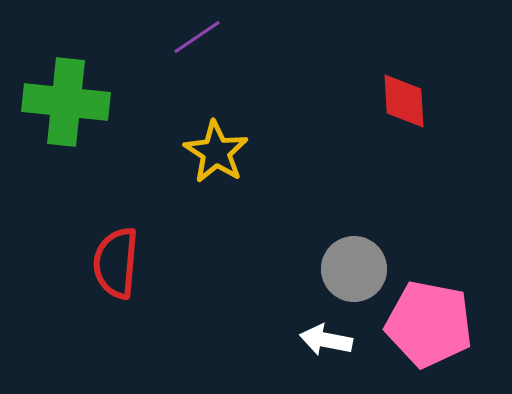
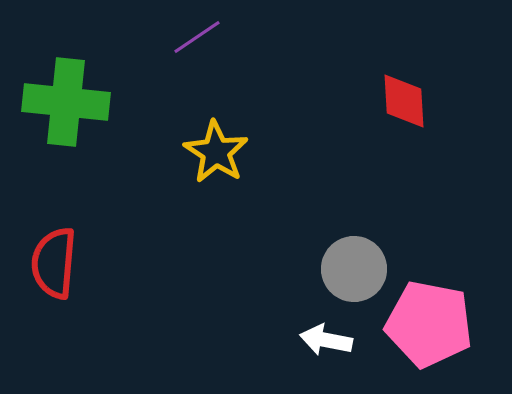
red semicircle: moved 62 px left
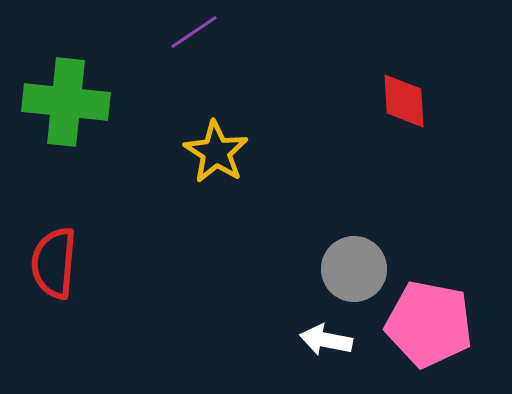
purple line: moved 3 px left, 5 px up
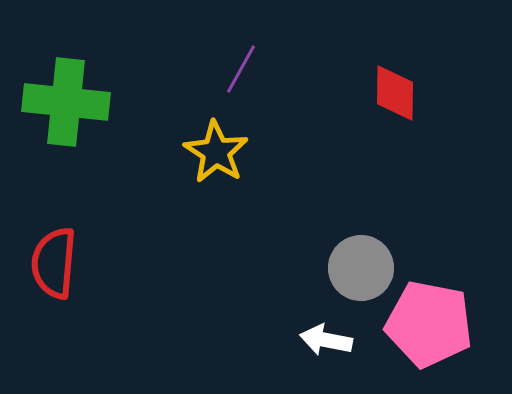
purple line: moved 47 px right, 37 px down; rotated 27 degrees counterclockwise
red diamond: moved 9 px left, 8 px up; rotated 4 degrees clockwise
gray circle: moved 7 px right, 1 px up
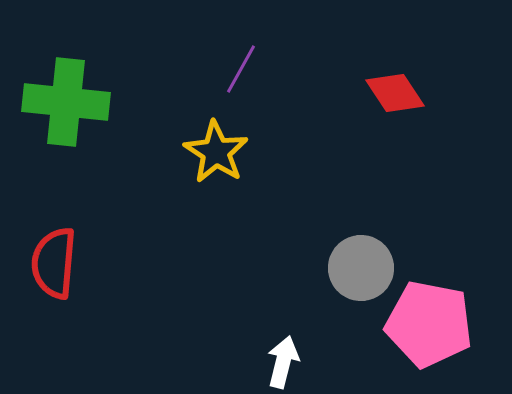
red diamond: rotated 34 degrees counterclockwise
white arrow: moved 43 px left, 22 px down; rotated 93 degrees clockwise
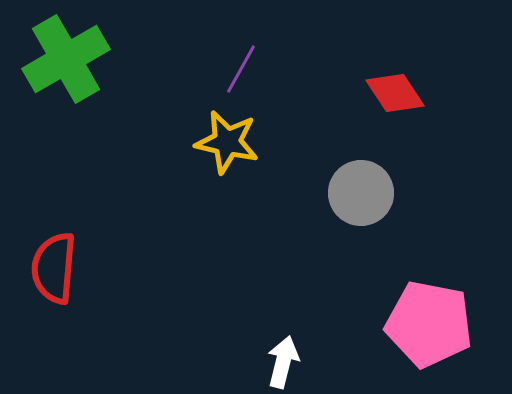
green cross: moved 43 px up; rotated 36 degrees counterclockwise
yellow star: moved 11 px right, 10 px up; rotated 20 degrees counterclockwise
red semicircle: moved 5 px down
gray circle: moved 75 px up
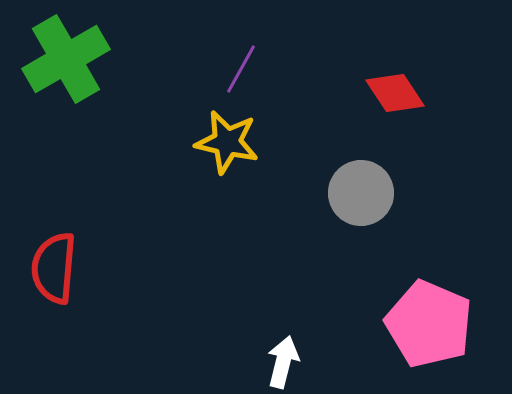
pink pentagon: rotated 12 degrees clockwise
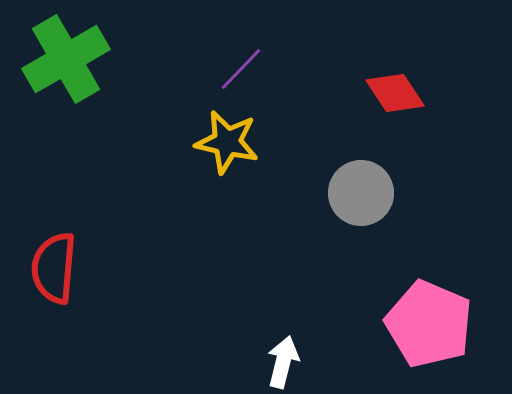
purple line: rotated 15 degrees clockwise
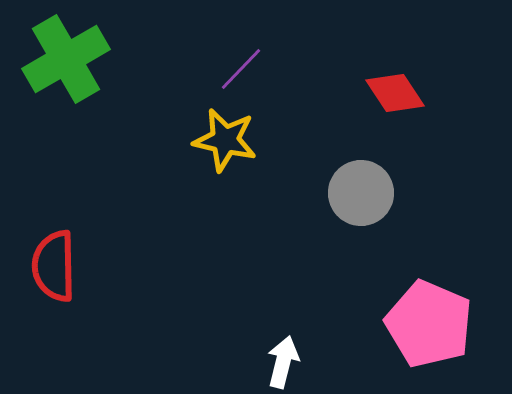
yellow star: moved 2 px left, 2 px up
red semicircle: moved 2 px up; rotated 6 degrees counterclockwise
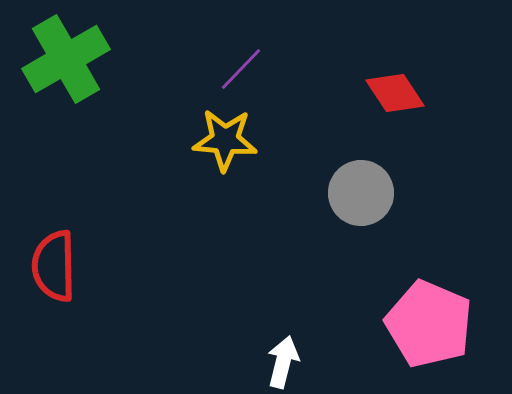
yellow star: rotated 8 degrees counterclockwise
